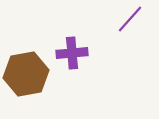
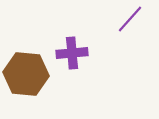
brown hexagon: rotated 15 degrees clockwise
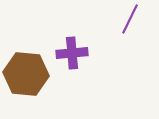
purple line: rotated 16 degrees counterclockwise
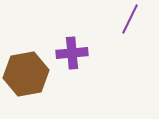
brown hexagon: rotated 15 degrees counterclockwise
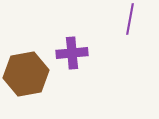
purple line: rotated 16 degrees counterclockwise
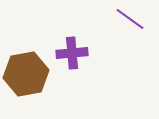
purple line: rotated 64 degrees counterclockwise
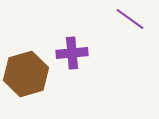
brown hexagon: rotated 6 degrees counterclockwise
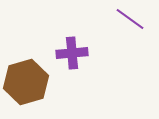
brown hexagon: moved 8 px down
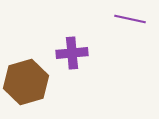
purple line: rotated 24 degrees counterclockwise
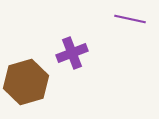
purple cross: rotated 16 degrees counterclockwise
